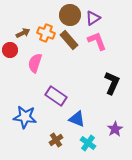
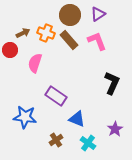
purple triangle: moved 5 px right, 4 px up
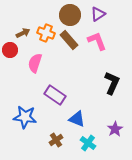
purple rectangle: moved 1 px left, 1 px up
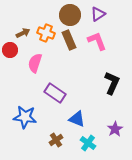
brown rectangle: rotated 18 degrees clockwise
purple rectangle: moved 2 px up
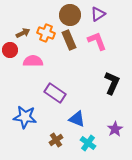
pink semicircle: moved 2 px left, 2 px up; rotated 72 degrees clockwise
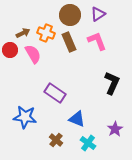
brown rectangle: moved 2 px down
pink semicircle: moved 7 px up; rotated 60 degrees clockwise
brown cross: rotated 16 degrees counterclockwise
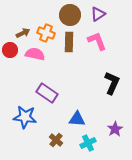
brown rectangle: rotated 24 degrees clockwise
pink semicircle: moved 2 px right; rotated 48 degrees counterclockwise
purple rectangle: moved 8 px left
blue triangle: rotated 18 degrees counterclockwise
cyan cross: rotated 28 degrees clockwise
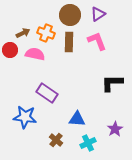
black L-shape: rotated 115 degrees counterclockwise
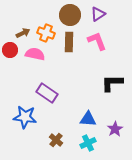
blue triangle: moved 11 px right
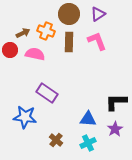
brown circle: moved 1 px left, 1 px up
orange cross: moved 2 px up
black L-shape: moved 4 px right, 19 px down
